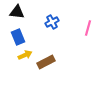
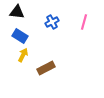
pink line: moved 4 px left, 6 px up
blue rectangle: moved 2 px right, 1 px up; rotated 35 degrees counterclockwise
yellow arrow: moved 2 px left; rotated 40 degrees counterclockwise
brown rectangle: moved 6 px down
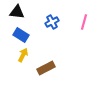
blue rectangle: moved 1 px right, 1 px up
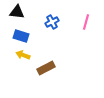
pink line: moved 2 px right
blue rectangle: moved 1 px down; rotated 14 degrees counterclockwise
yellow arrow: rotated 96 degrees counterclockwise
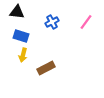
pink line: rotated 21 degrees clockwise
yellow arrow: rotated 96 degrees counterclockwise
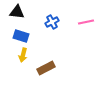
pink line: rotated 42 degrees clockwise
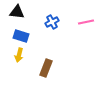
yellow arrow: moved 4 px left
brown rectangle: rotated 42 degrees counterclockwise
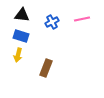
black triangle: moved 5 px right, 3 px down
pink line: moved 4 px left, 3 px up
yellow arrow: moved 1 px left
